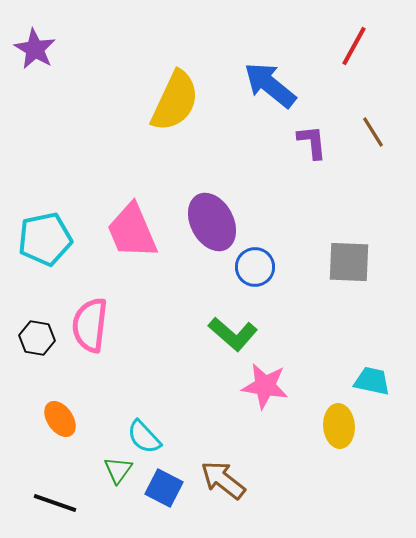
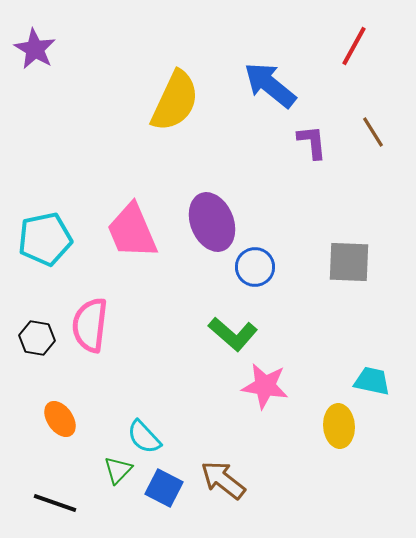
purple ellipse: rotated 6 degrees clockwise
green triangle: rotated 8 degrees clockwise
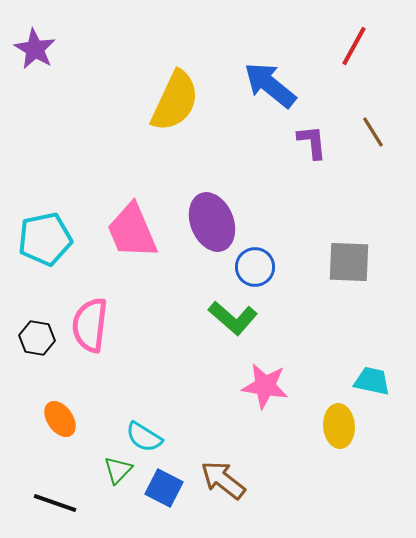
green L-shape: moved 16 px up
cyan semicircle: rotated 15 degrees counterclockwise
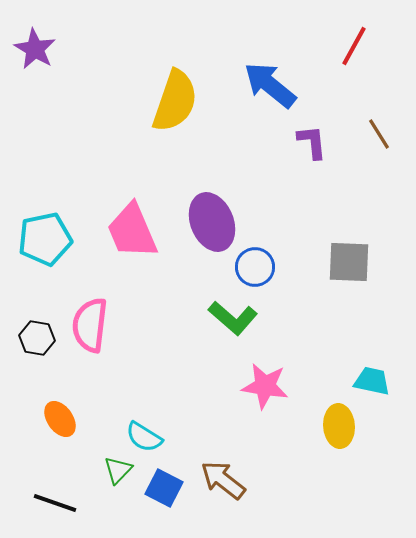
yellow semicircle: rotated 6 degrees counterclockwise
brown line: moved 6 px right, 2 px down
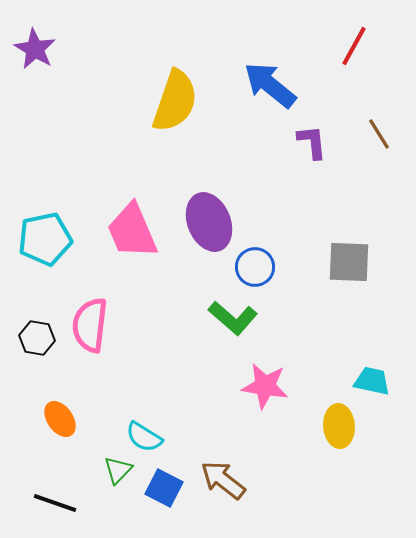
purple ellipse: moved 3 px left
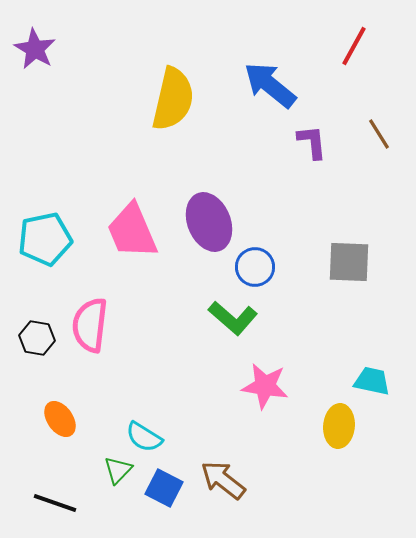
yellow semicircle: moved 2 px left, 2 px up; rotated 6 degrees counterclockwise
yellow ellipse: rotated 9 degrees clockwise
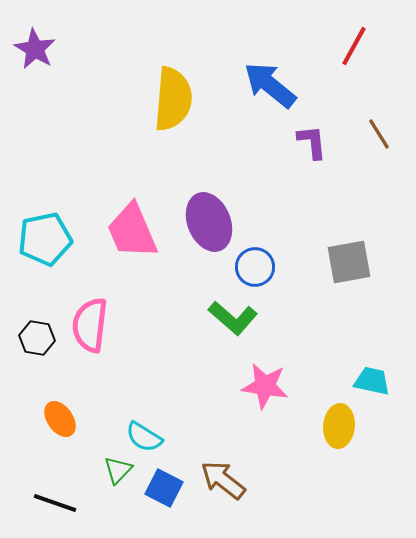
yellow semicircle: rotated 8 degrees counterclockwise
gray square: rotated 12 degrees counterclockwise
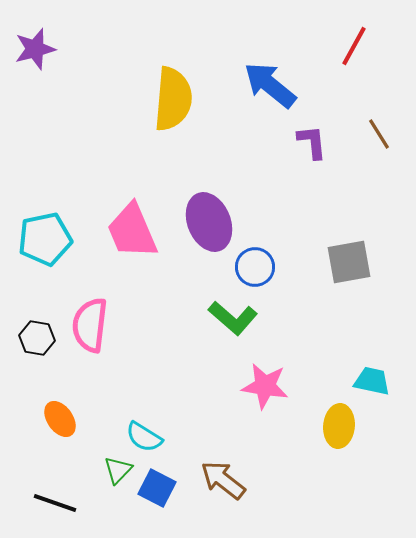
purple star: rotated 27 degrees clockwise
blue square: moved 7 px left
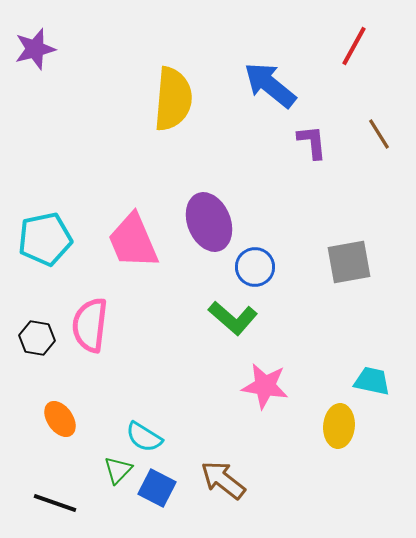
pink trapezoid: moved 1 px right, 10 px down
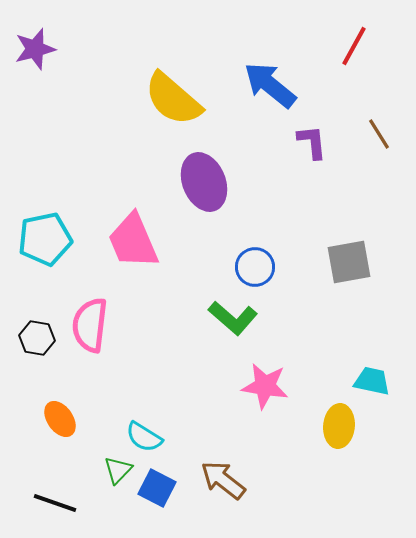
yellow semicircle: rotated 126 degrees clockwise
purple ellipse: moved 5 px left, 40 px up
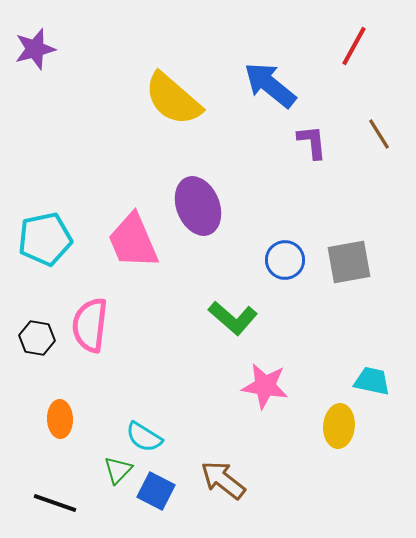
purple ellipse: moved 6 px left, 24 px down
blue circle: moved 30 px right, 7 px up
orange ellipse: rotated 33 degrees clockwise
blue square: moved 1 px left, 3 px down
